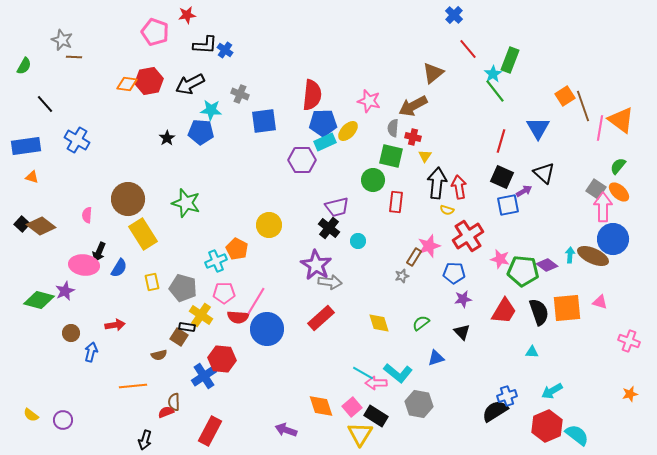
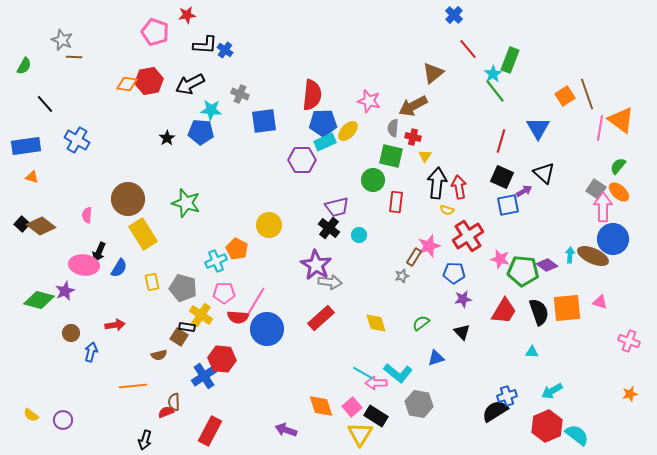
brown line at (583, 106): moved 4 px right, 12 px up
cyan circle at (358, 241): moved 1 px right, 6 px up
yellow diamond at (379, 323): moved 3 px left
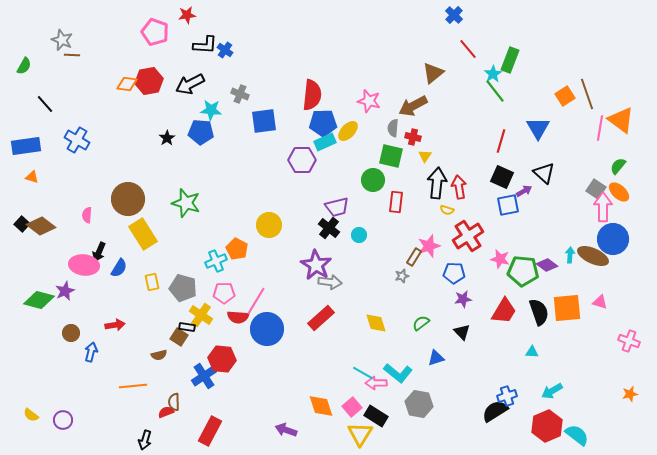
brown line at (74, 57): moved 2 px left, 2 px up
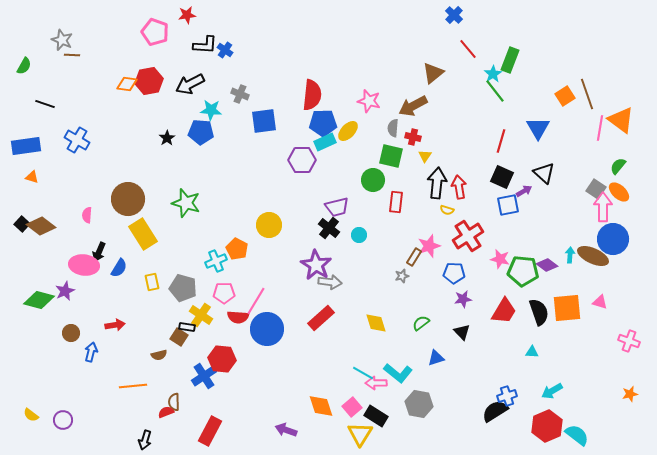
black line at (45, 104): rotated 30 degrees counterclockwise
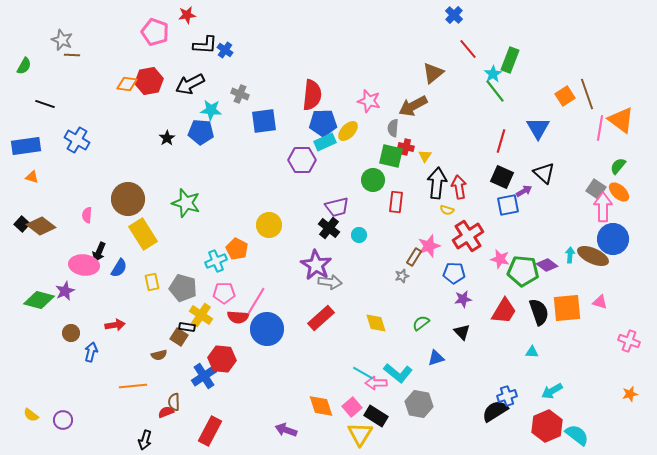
red cross at (413, 137): moved 7 px left, 10 px down
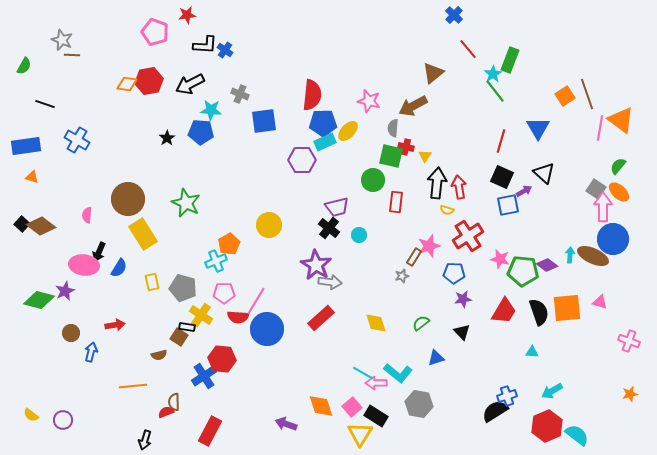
green star at (186, 203): rotated 8 degrees clockwise
orange pentagon at (237, 249): moved 8 px left, 5 px up; rotated 15 degrees clockwise
purple arrow at (286, 430): moved 6 px up
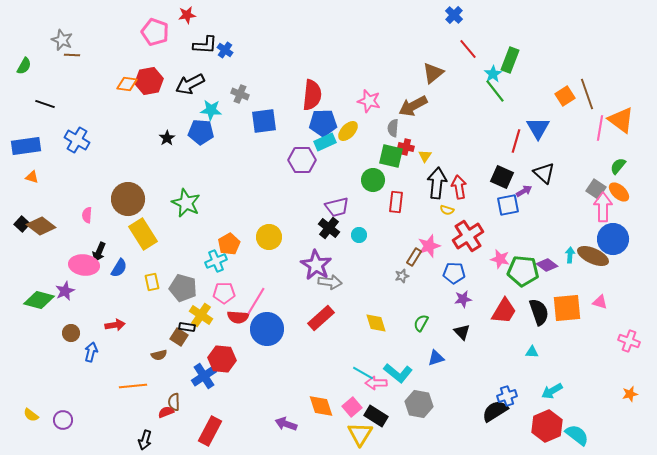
red line at (501, 141): moved 15 px right
yellow circle at (269, 225): moved 12 px down
green semicircle at (421, 323): rotated 24 degrees counterclockwise
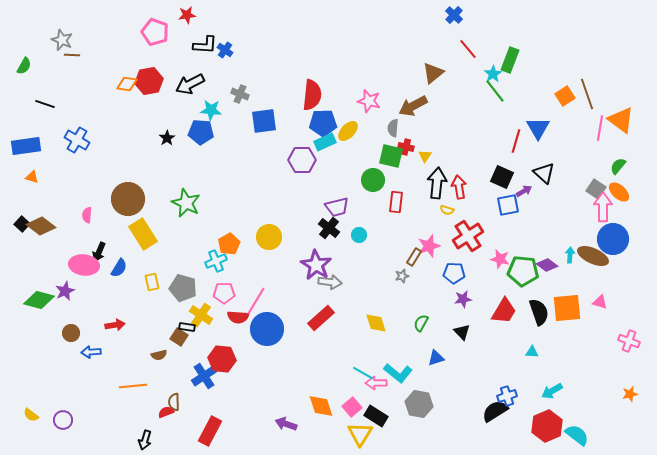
blue arrow at (91, 352): rotated 108 degrees counterclockwise
